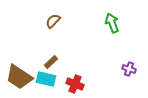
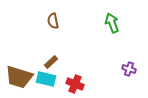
brown semicircle: rotated 56 degrees counterclockwise
brown trapezoid: rotated 16 degrees counterclockwise
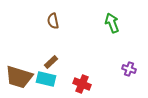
red cross: moved 7 px right
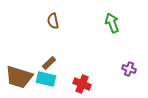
brown rectangle: moved 2 px left, 1 px down
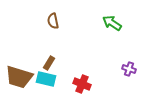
green arrow: rotated 36 degrees counterclockwise
brown rectangle: rotated 16 degrees counterclockwise
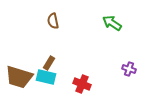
cyan rectangle: moved 2 px up
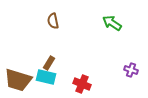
purple cross: moved 2 px right, 1 px down
brown trapezoid: moved 1 px left, 3 px down
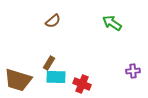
brown semicircle: rotated 119 degrees counterclockwise
purple cross: moved 2 px right, 1 px down; rotated 24 degrees counterclockwise
cyan rectangle: moved 10 px right; rotated 12 degrees counterclockwise
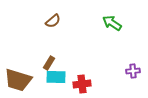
red cross: rotated 30 degrees counterclockwise
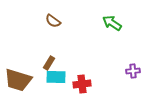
brown semicircle: rotated 77 degrees clockwise
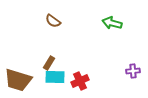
green arrow: rotated 18 degrees counterclockwise
cyan rectangle: moved 1 px left
red cross: moved 2 px left, 3 px up; rotated 18 degrees counterclockwise
